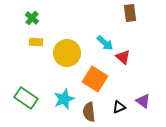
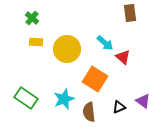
yellow circle: moved 4 px up
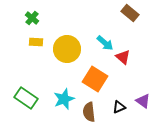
brown rectangle: rotated 42 degrees counterclockwise
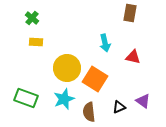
brown rectangle: rotated 60 degrees clockwise
cyan arrow: rotated 36 degrees clockwise
yellow circle: moved 19 px down
red triangle: moved 10 px right; rotated 28 degrees counterclockwise
green rectangle: rotated 15 degrees counterclockwise
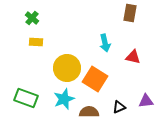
purple triangle: moved 3 px right; rotated 42 degrees counterclockwise
brown semicircle: rotated 96 degrees clockwise
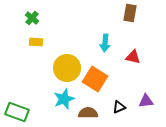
cyan arrow: rotated 18 degrees clockwise
green rectangle: moved 9 px left, 14 px down
brown semicircle: moved 1 px left, 1 px down
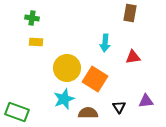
green cross: rotated 32 degrees counterclockwise
red triangle: rotated 21 degrees counterclockwise
black triangle: rotated 40 degrees counterclockwise
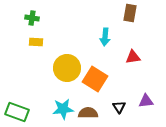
cyan arrow: moved 6 px up
cyan star: moved 1 px left, 10 px down; rotated 15 degrees clockwise
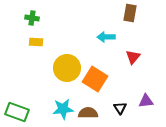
cyan arrow: moved 1 px right; rotated 84 degrees clockwise
red triangle: rotated 42 degrees counterclockwise
black triangle: moved 1 px right, 1 px down
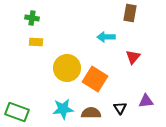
brown semicircle: moved 3 px right
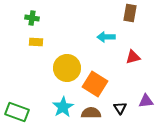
red triangle: rotated 35 degrees clockwise
orange square: moved 5 px down
cyan star: moved 2 px up; rotated 25 degrees counterclockwise
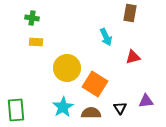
cyan arrow: rotated 114 degrees counterclockwise
green rectangle: moved 1 px left, 2 px up; rotated 65 degrees clockwise
